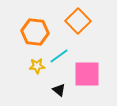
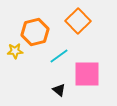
orange hexagon: rotated 20 degrees counterclockwise
yellow star: moved 22 px left, 15 px up
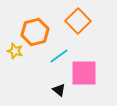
yellow star: rotated 21 degrees clockwise
pink square: moved 3 px left, 1 px up
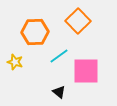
orange hexagon: rotated 12 degrees clockwise
yellow star: moved 11 px down
pink square: moved 2 px right, 2 px up
black triangle: moved 2 px down
